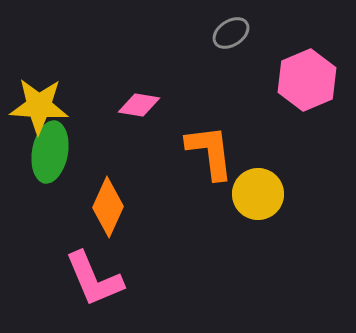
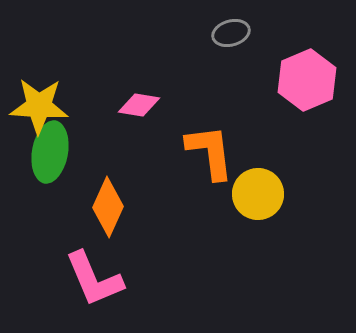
gray ellipse: rotated 18 degrees clockwise
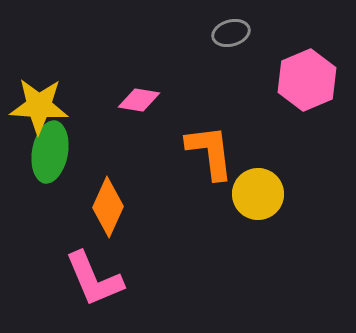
pink diamond: moved 5 px up
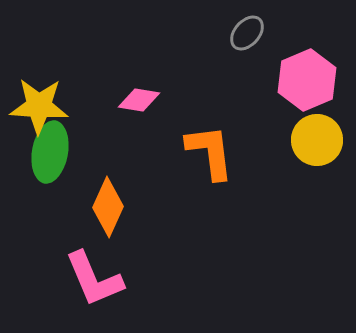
gray ellipse: moved 16 px right; rotated 33 degrees counterclockwise
yellow circle: moved 59 px right, 54 px up
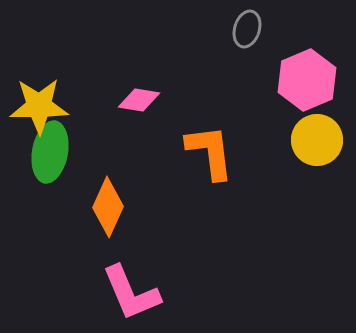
gray ellipse: moved 4 px up; rotated 24 degrees counterclockwise
yellow star: rotated 4 degrees counterclockwise
pink L-shape: moved 37 px right, 14 px down
